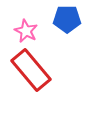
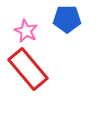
red rectangle: moved 3 px left, 1 px up
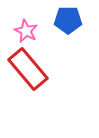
blue pentagon: moved 1 px right, 1 px down
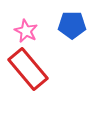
blue pentagon: moved 4 px right, 5 px down
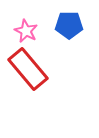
blue pentagon: moved 3 px left
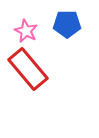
blue pentagon: moved 2 px left, 1 px up
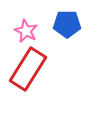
red rectangle: rotated 72 degrees clockwise
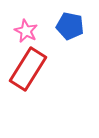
blue pentagon: moved 3 px right, 2 px down; rotated 12 degrees clockwise
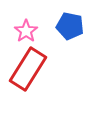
pink star: rotated 10 degrees clockwise
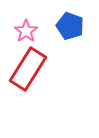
blue pentagon: rotated 8 degrees clockwise
